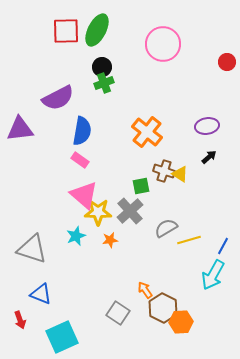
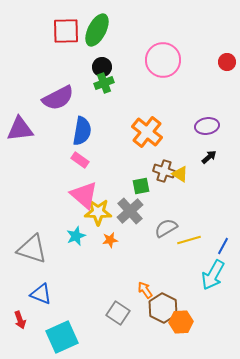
pink circle: moved 16 px down
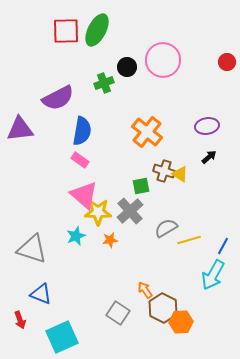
black circle: moved 25 px right
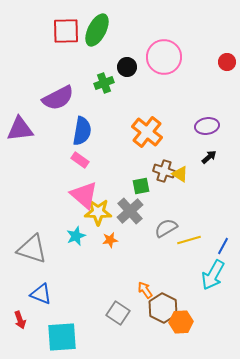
pink circle: moved 1 px right, 3 px up
cyan square: rotated 20 degrees clockwise
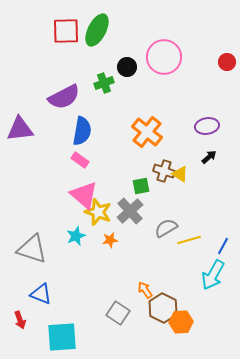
purple semicircle: moved 6 px right, 1 px up
yellow star: rotated 20 degrees clockwise
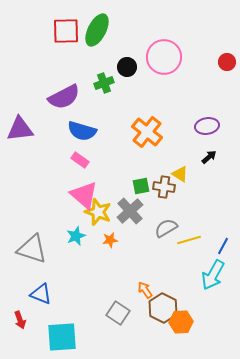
blue semicircle: rotated 96 degrees clockwise
brown cross: moved 16 px down; rotated 10 degrees counterclockwise
